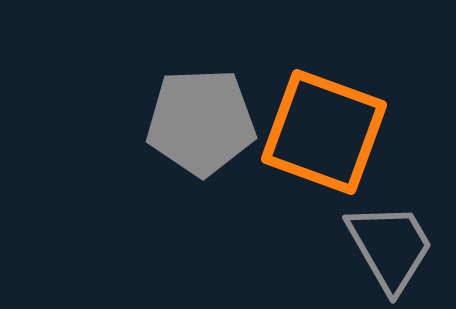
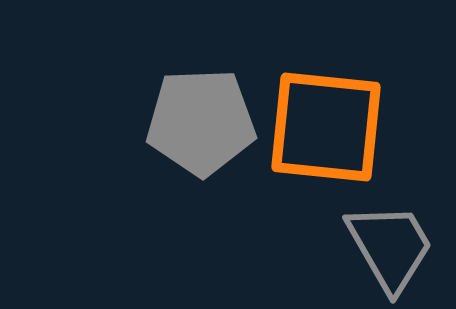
orange square: moved 2 px right, 5 px up; rotated 14 degrees counterclockwise
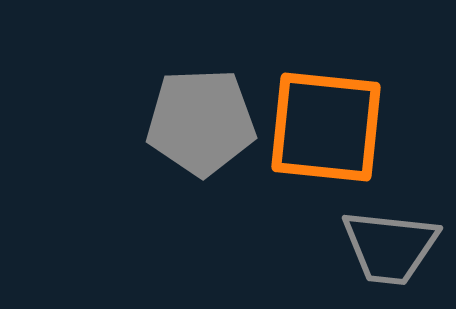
gray trapezoid: rotated 126 degrees clockwise
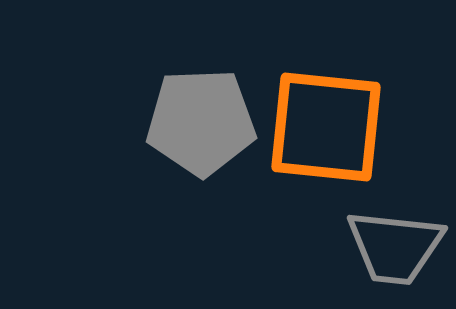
gray trapezoid: moved 5 px right
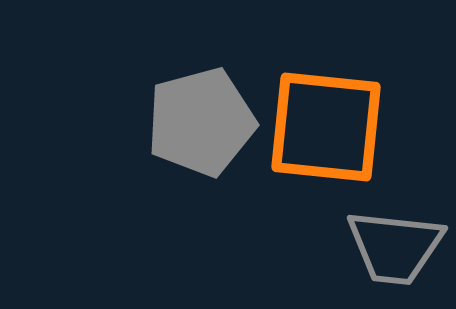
gray pentagon: rotated 13 degrees counterclockwise
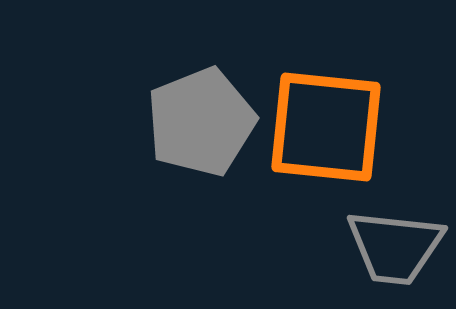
gray pentagon: rotated 7 degrees counterclockwise
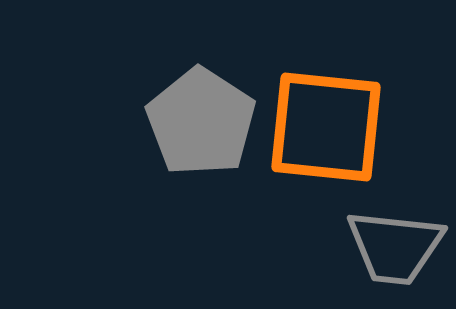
gray pentagon: rotated 17 degrees counterclockwise
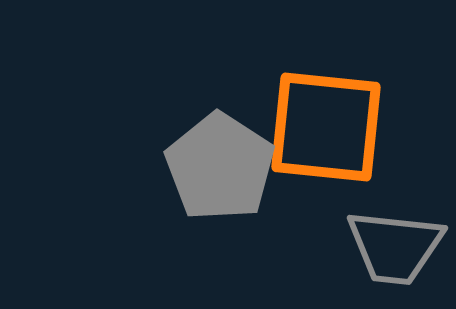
gray pentagon: moved 19 px right, 45 px down
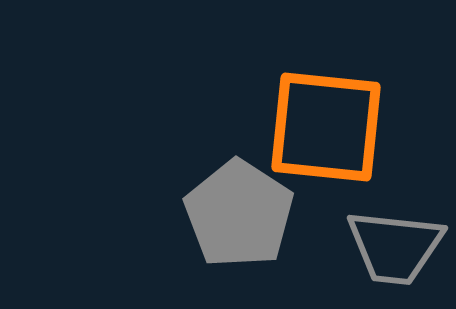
gray pentagon: moved 19 px right, 47 px down
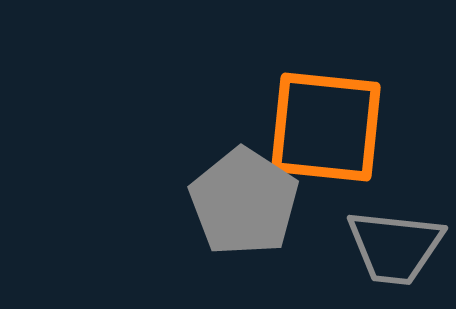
gray pentagon: moved 5 px right, 12 px up
